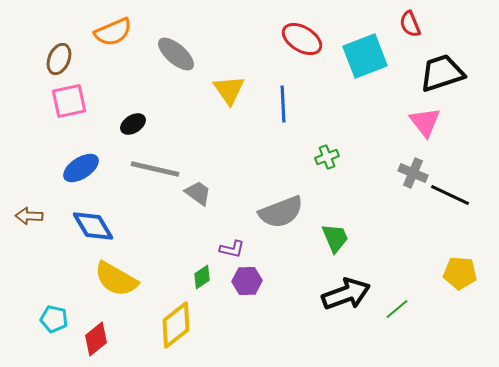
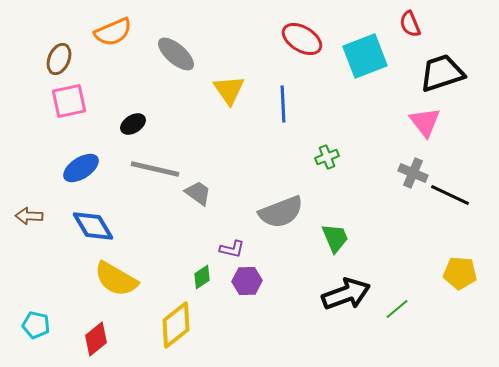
cyan pentagon: moved 18 px left, 6 px down
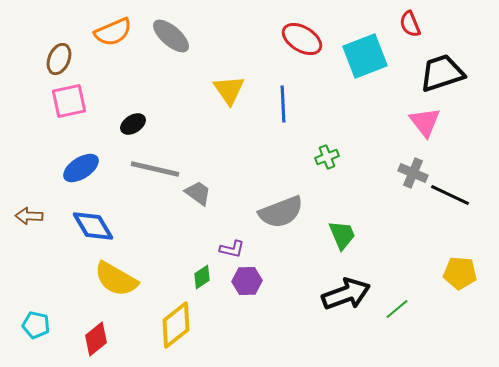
gray ellipse: moved 5 px left, 18 px up
green trapezoid: moved 7 px right, 3 px up
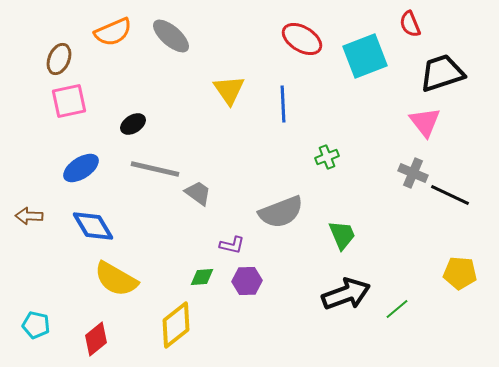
purple L-shape: moved 4 px up
green diamond: rotated 30 degrees clockwise
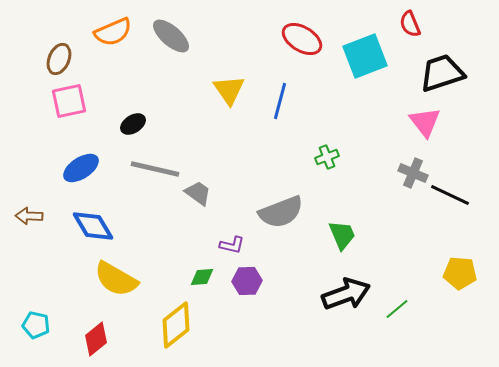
blue line: moved 3 px left, 3 px up; rotated 18 degrees clockwise
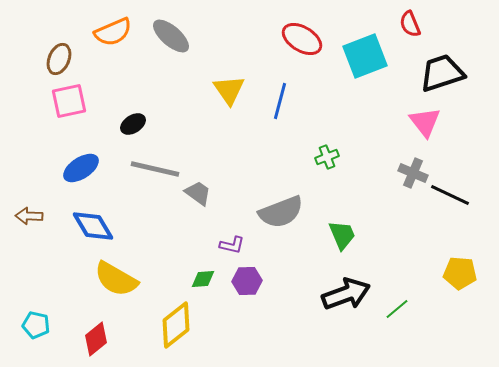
green diamond: moved 1 px right, 2 px down
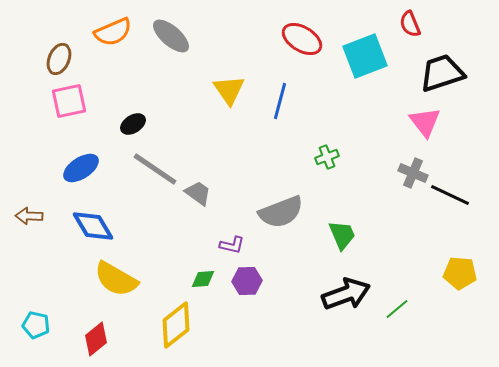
gray line: rotated 21 degrees clockwise
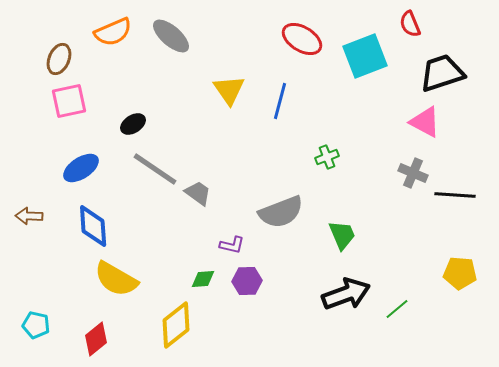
pink triangle: rotated 24 degrees counterclockwise
black line: moved 5 px right; rotated 21 degrees counterclockwise
blue diamond: rotated 27 degrees clockwise
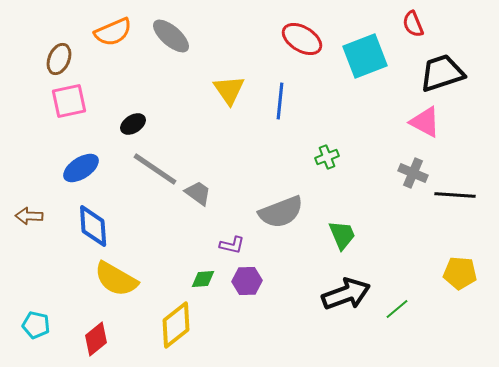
red semicircle: moved 3 px right
blue line: rotated 9 degrees counterclockwise
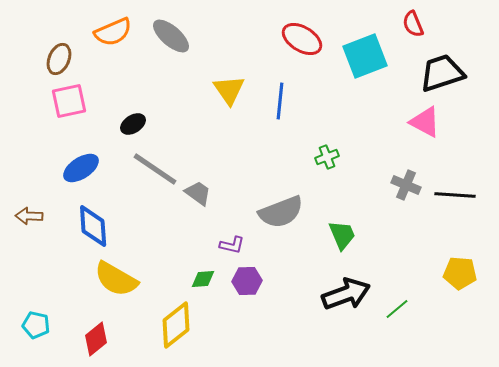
gray cross: moved 7 px left, 12 px down
